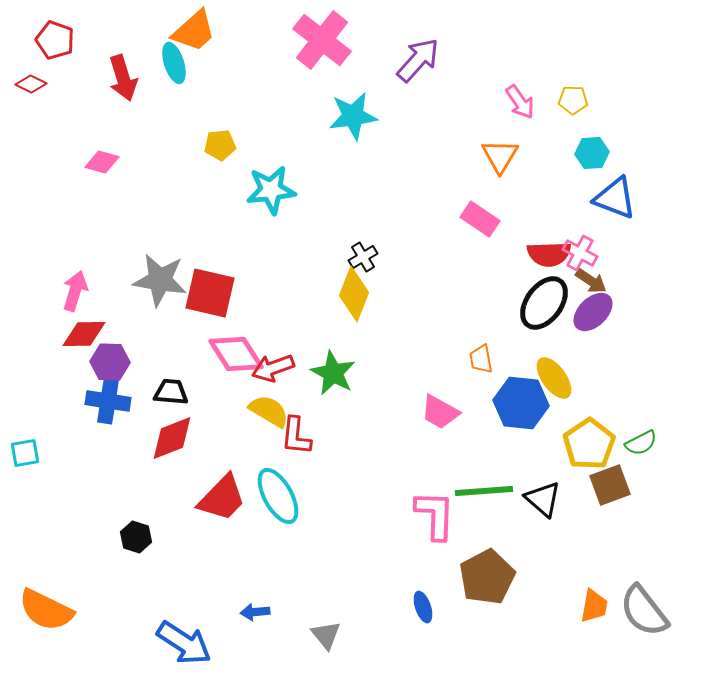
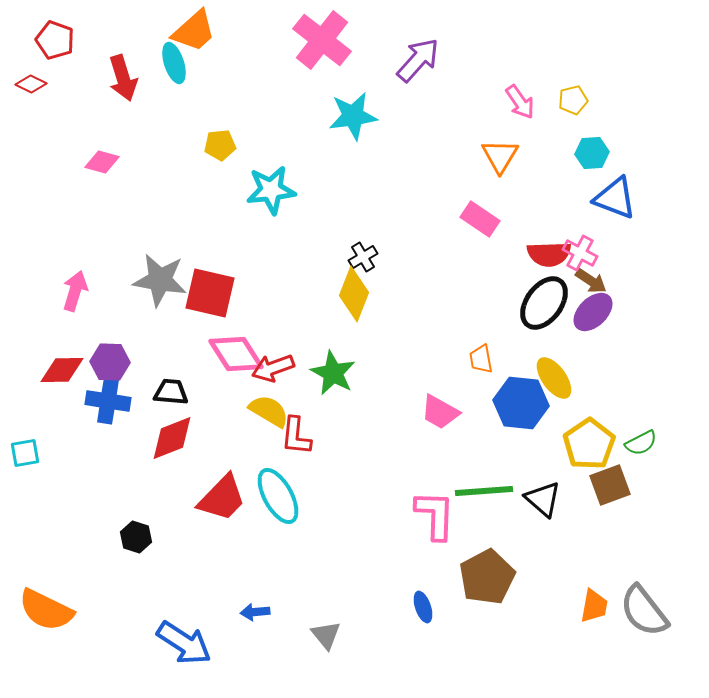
yellow pentagon at (573, 100): rotated 16 degrees counterclockwise
red diamond at (84, 334): moved 22 px left, 36 px down
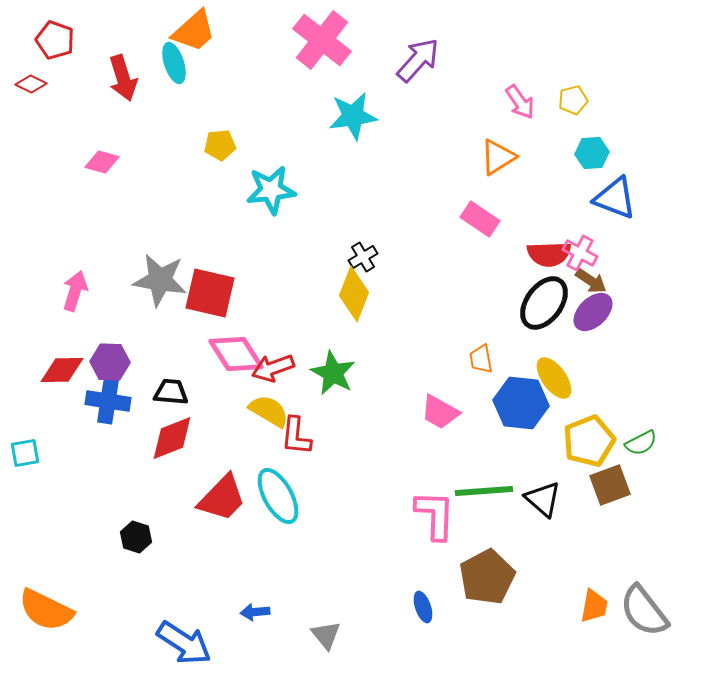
orange triangle at (500, 156): moved 2 px left, 1 px down; rotated 27 degrees clockwise
yellow pentagon at (589, 444): moved 3 px up; rotated 12 degrees clockwise
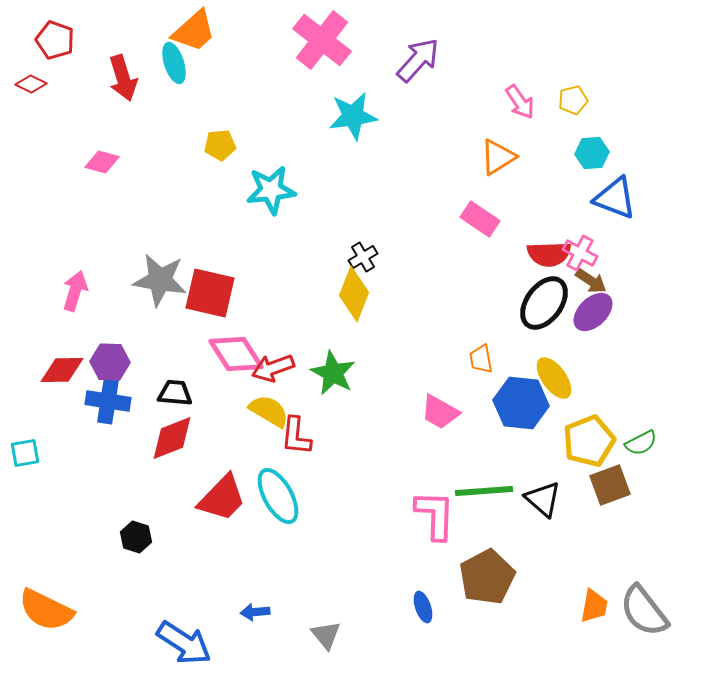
black trapezoid at (171, 392): moved 4 px right, 1 px down
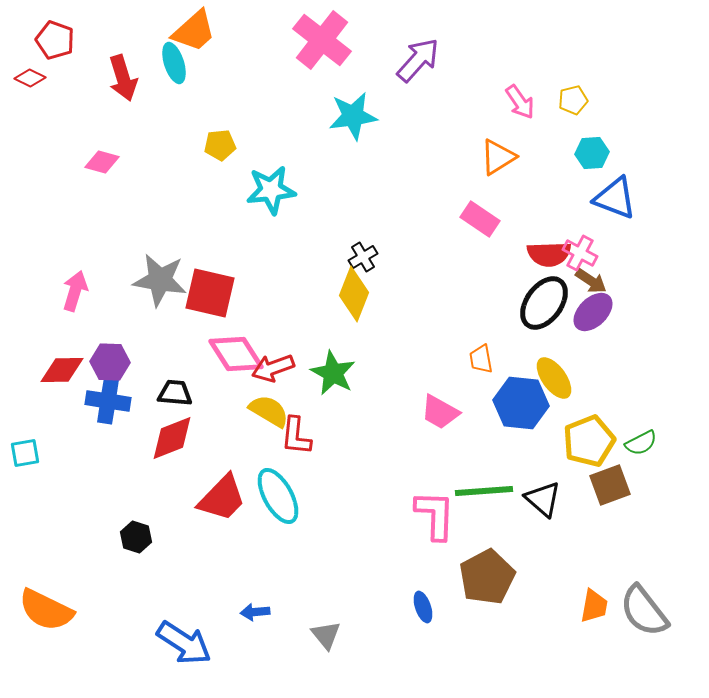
red diamond at (31, 84): moved 1 px left, 6 px up
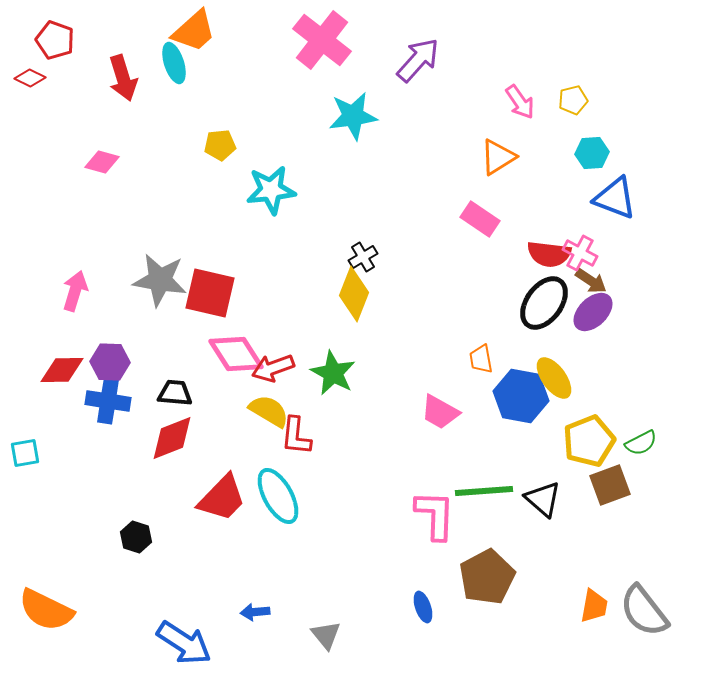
red semicircle at (549, 254): rotated 9 degrees clockwise
blue hexagon at (521, 403): moved 7 px up; rotated 4 degrees clockwise
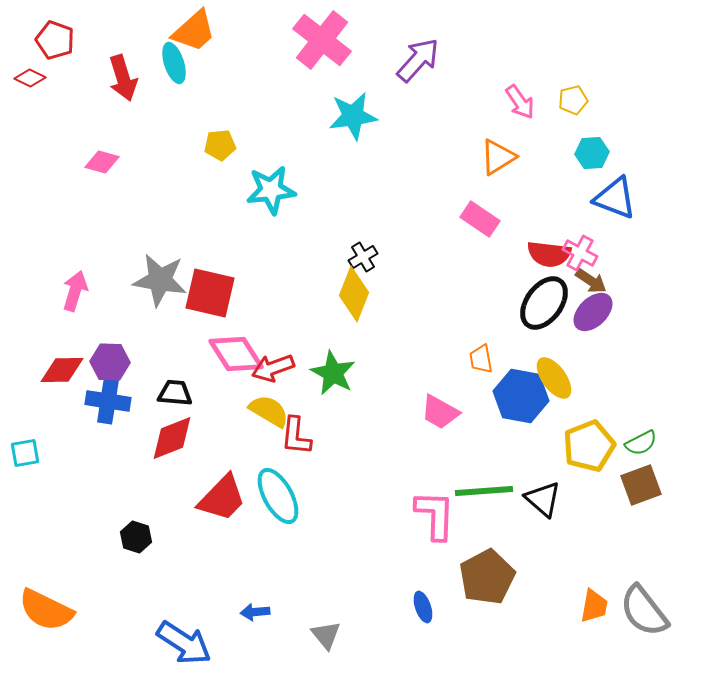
yellow pentagon at (589, 441): moved 5 px down
brown square at (610, 485): moved 31 px right
